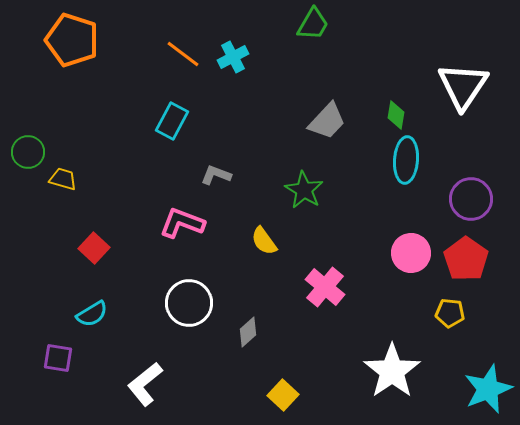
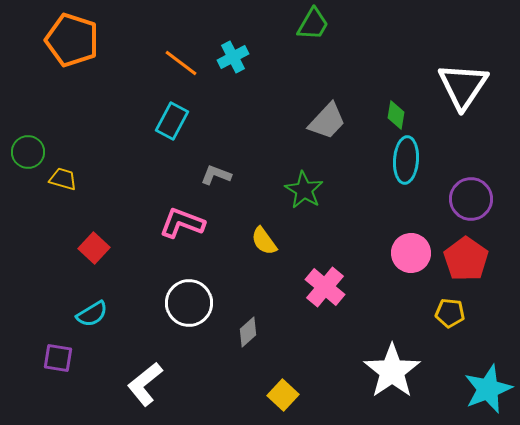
orange line: moved 2 px left, 9 px down
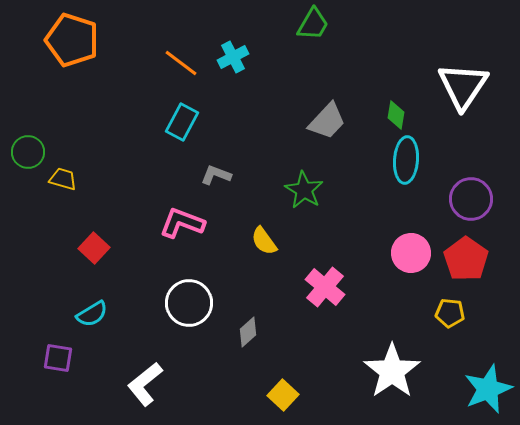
cyan rectangle: moved 10 px right, 1 px down
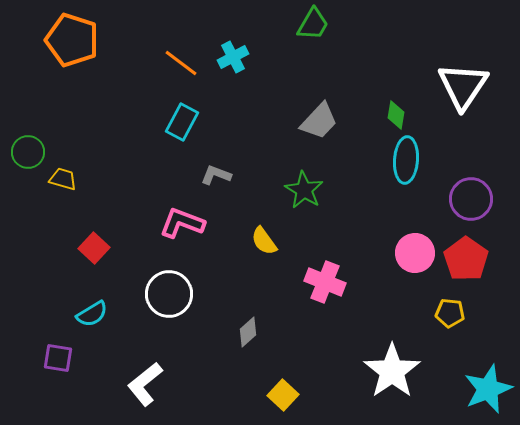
gray trapezoid: moved 8 px left
pink circle: moved 4 px right
pink cross: moved 5 px up; rotated 18 degrees counterclockwise
white circle: moved 20 px left, 9 px up
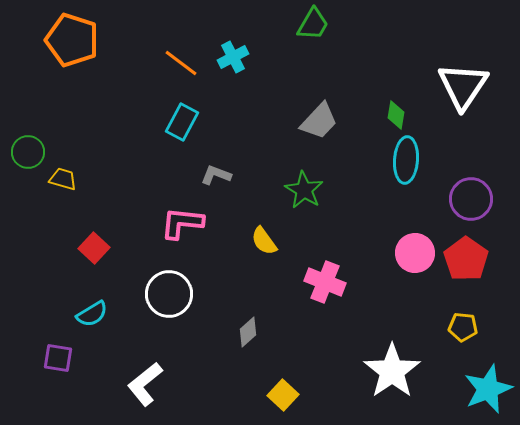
pink L-shape: rotated 15 degrees counterclockwise
yellow pentagon: moved 13 px right, 14 px down
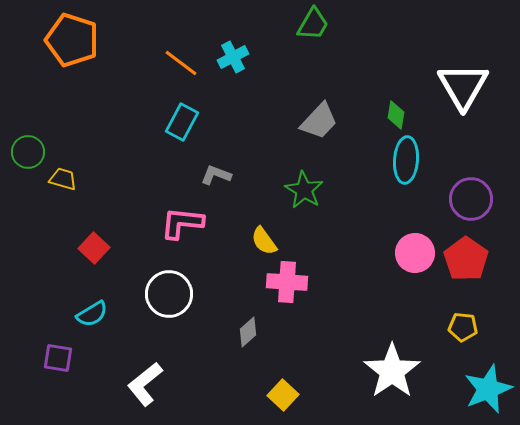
white triangle: rotated 4 degrees counterclockwise
pink cross: moved 38 px left; rotated 18 degrees counterclockwise
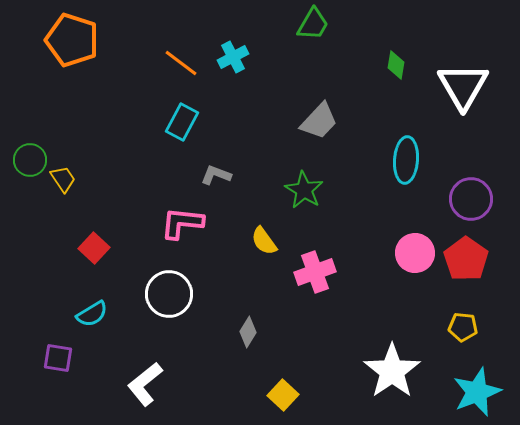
green diamond: moved 50 px up
green circle: moved 2 px right, 8 px down
yellow trapezoid: rotated 40 degrees clockwise
pink cross: moved 28 px right, 10 px up; rotated 24 degrees counterclockwise
gray diamond: rotated 16 degrees counterclockwise
cyan star: moved 11 px left, 3 px down
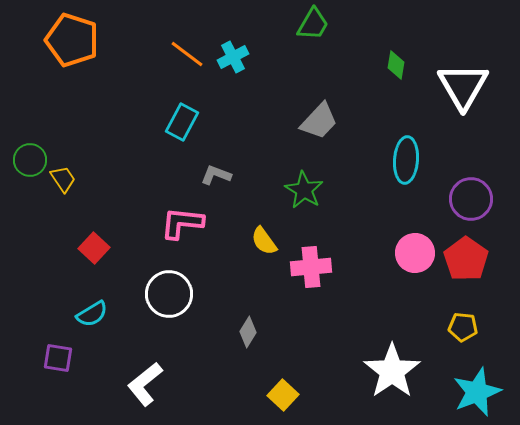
orange line: moved 6 px right, 9 px up
pink cross: moved 4 px left, 5 px up; rotated 15 degrees clockwise
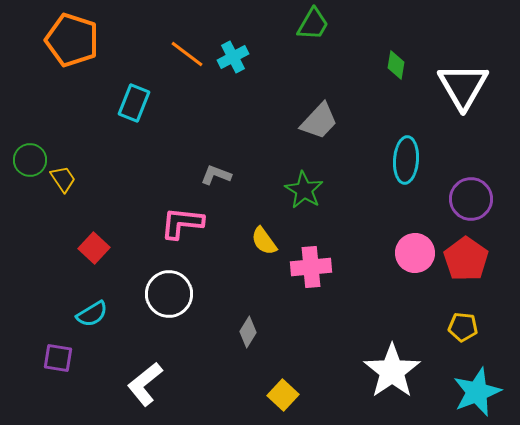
cyan rectangle: moved 48 px left, 19 px up; rotated 6 degrees counterclockwise
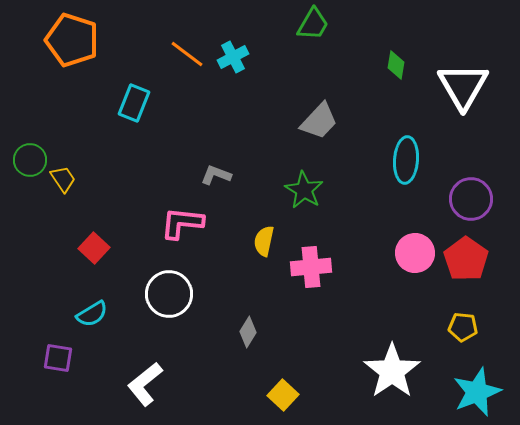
yellow semicircle: rotated 48 degrees clockwise
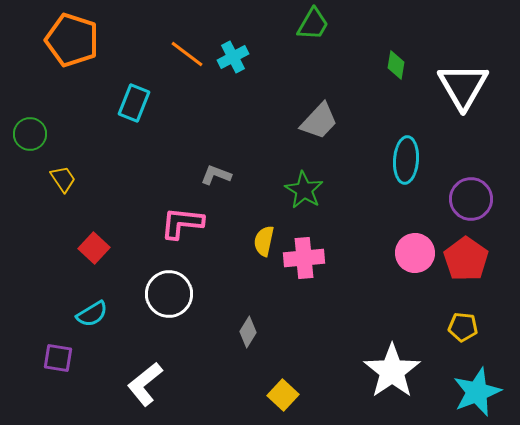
green circle: moved 26 px up
pink cross: moved 7 px left, 9 px up
